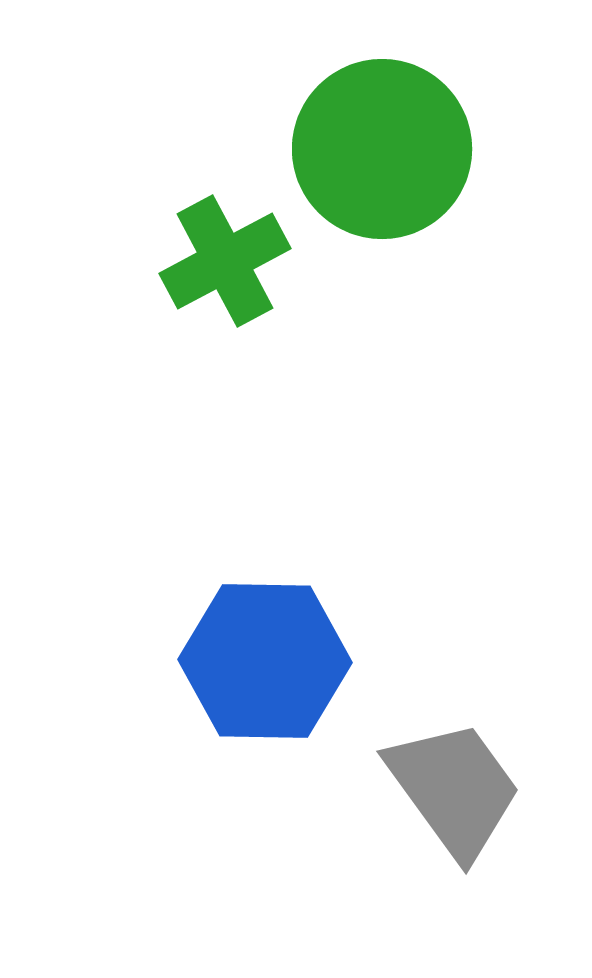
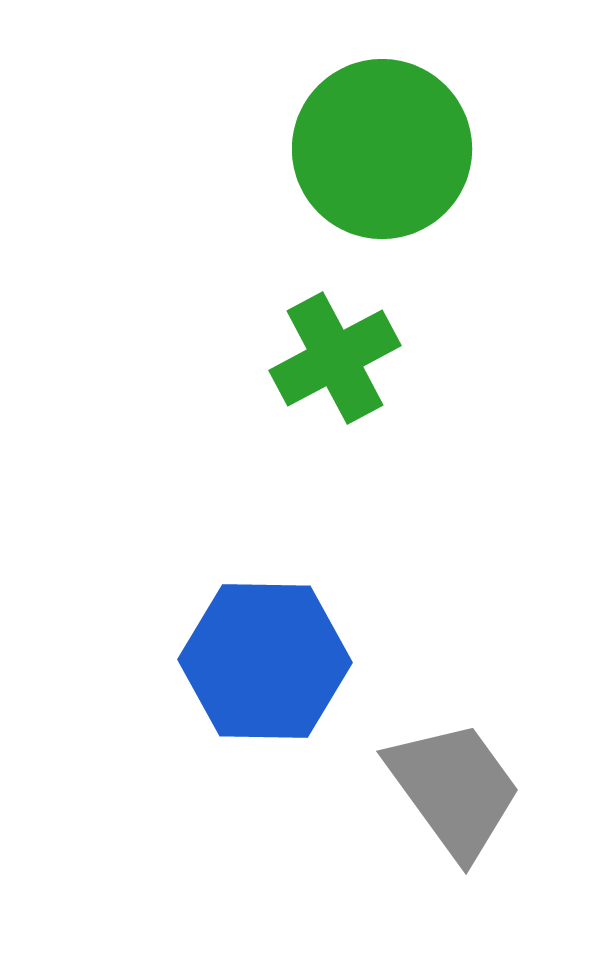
green cross: moved 110 px right, 97 px down
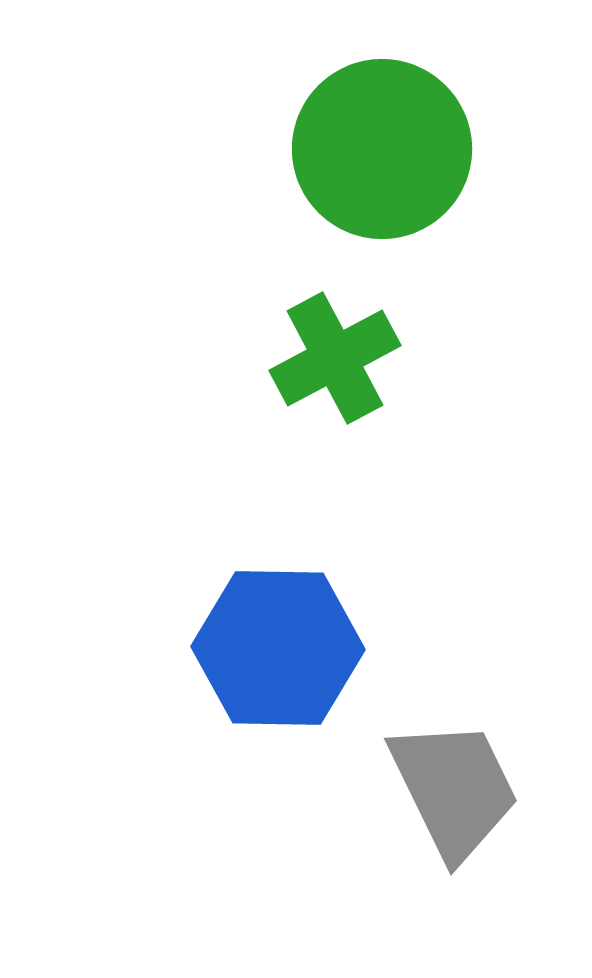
blue hexagon: moved 13 px right, 13 px up
gray trapezoid: rotated 10 degrees clockwise
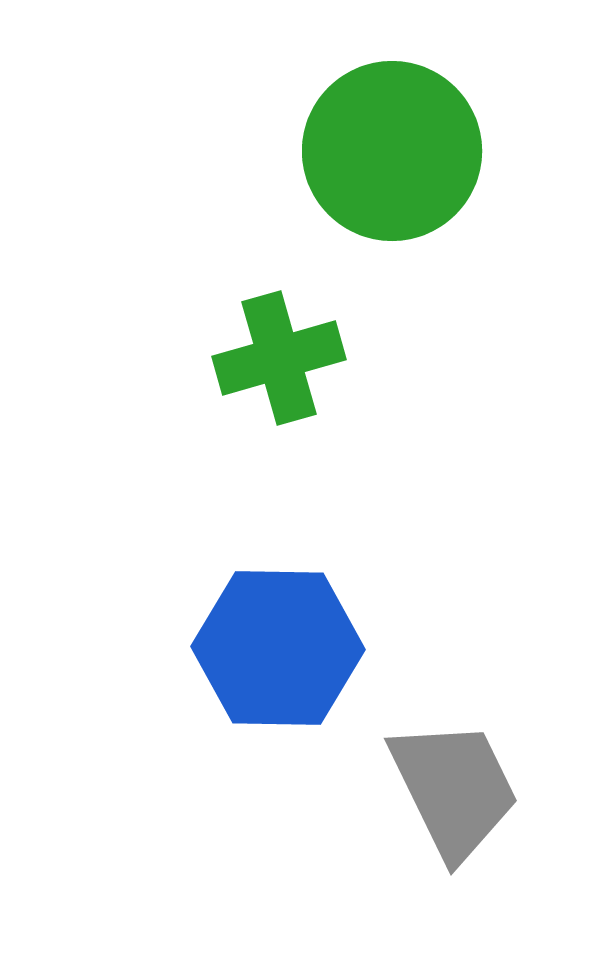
green circle: moved 10 px right, 2 px down
green cross: moved 56 px left; rotated 12 degrees clockwise
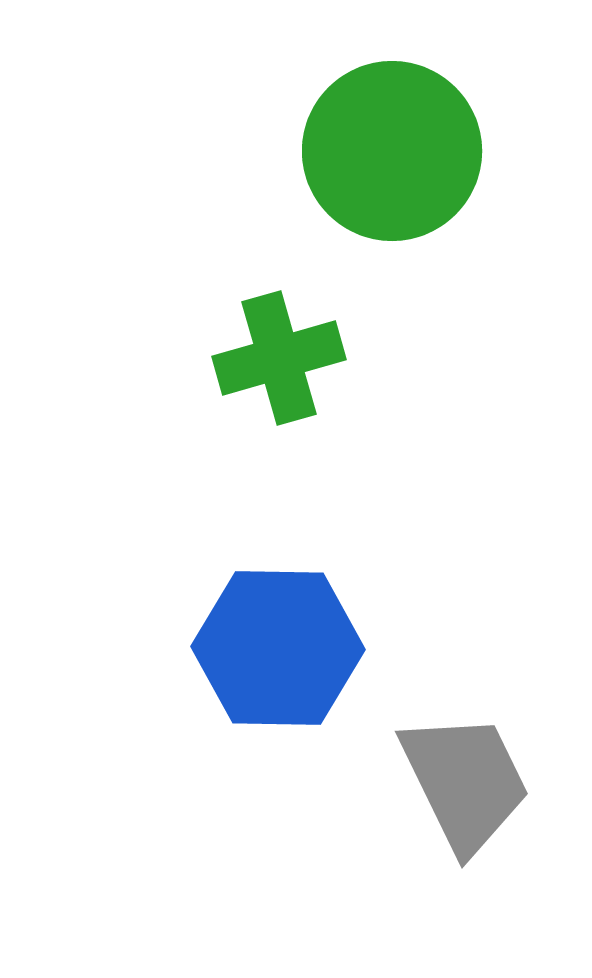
gray trapezoid: moved 11 px right, 7 px up
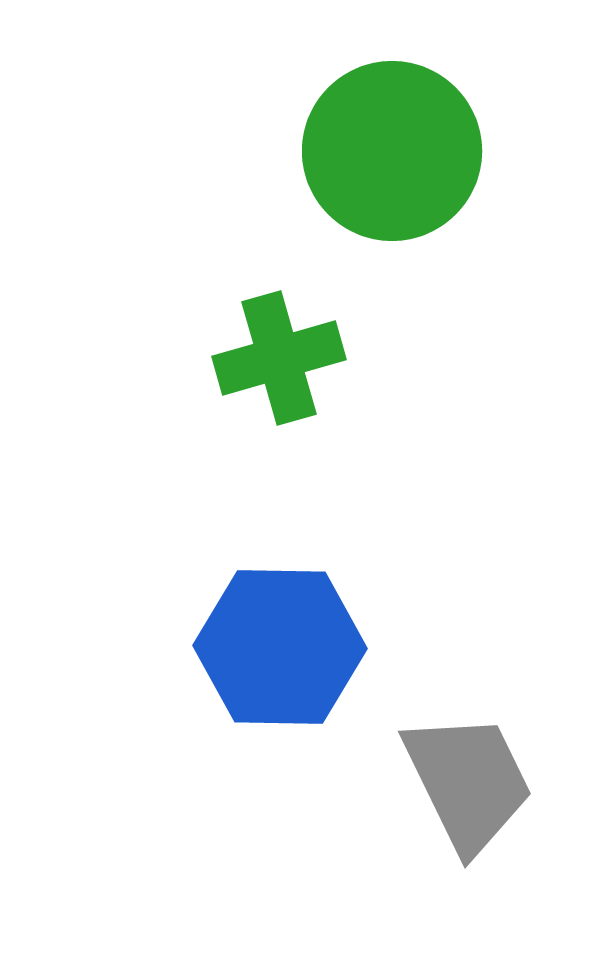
blue hexagon: moved 2 px right, 1 px up
gray trapezoid: moved 3 px right
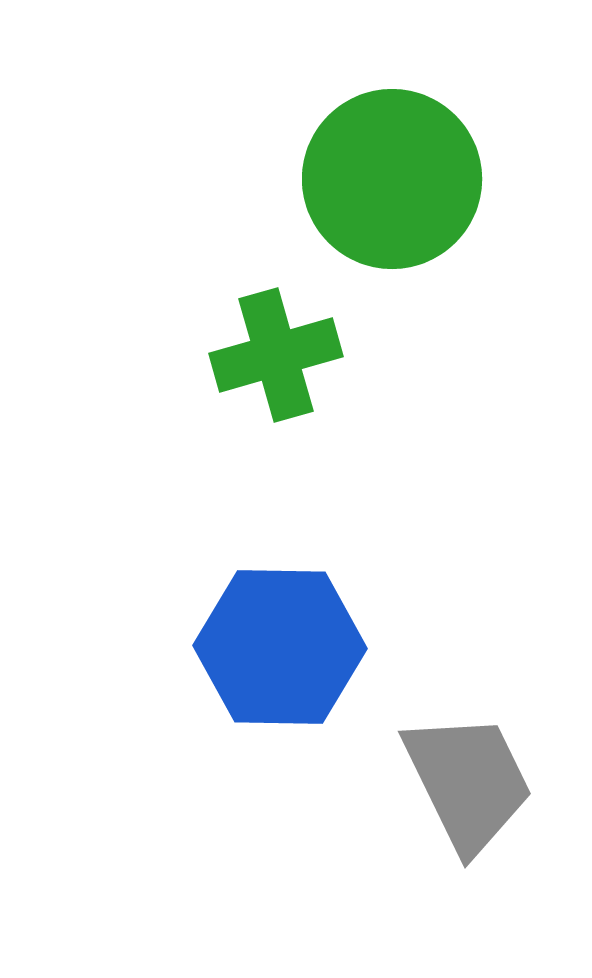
green circle: moved 28 px down
green cross: moved 3 px left, 3 px up
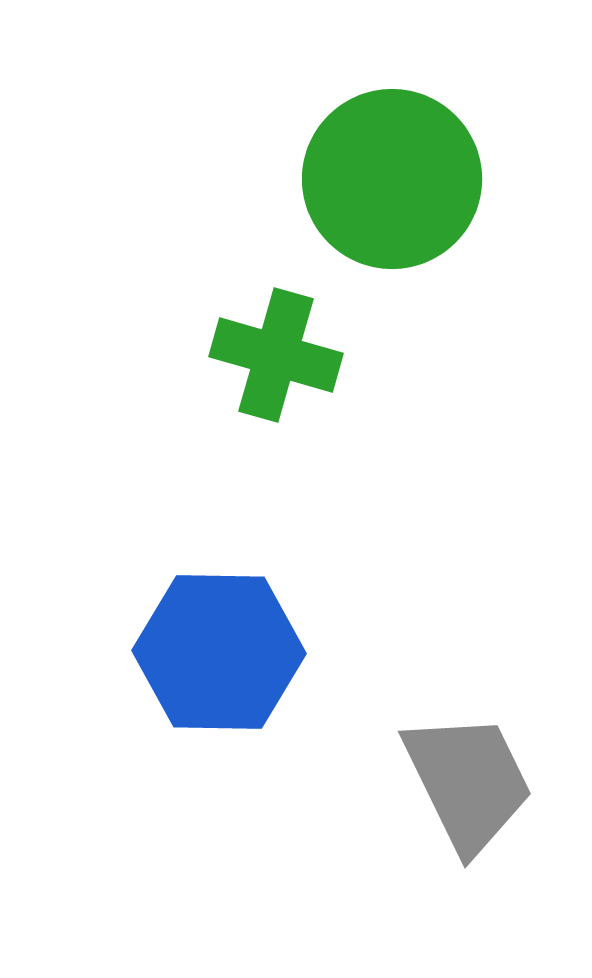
green cross: rotated 32 degrees clockwise
blue hexagon: moved 61 px left, 5 px down
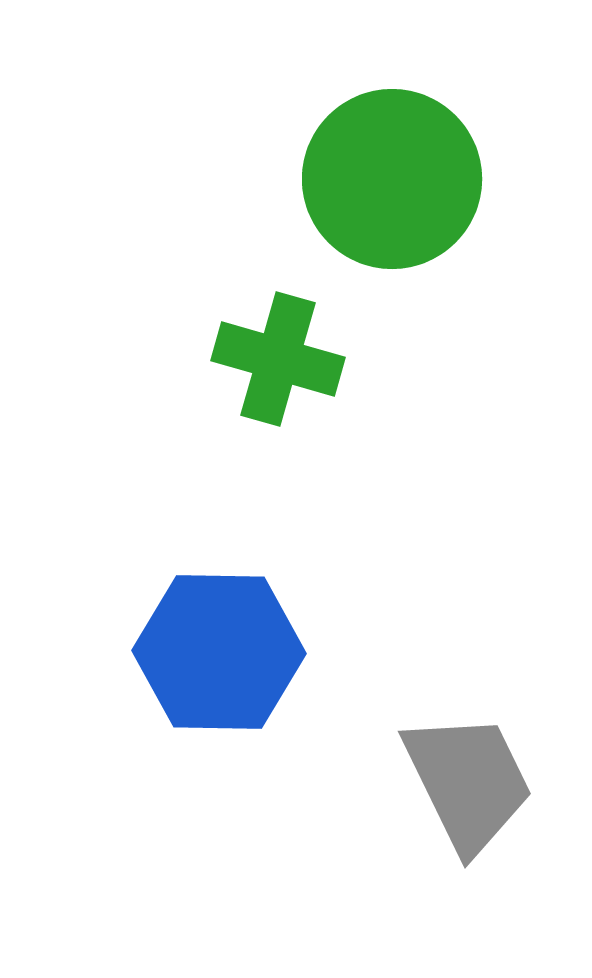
green cross: moved 2 px right, 4 px down
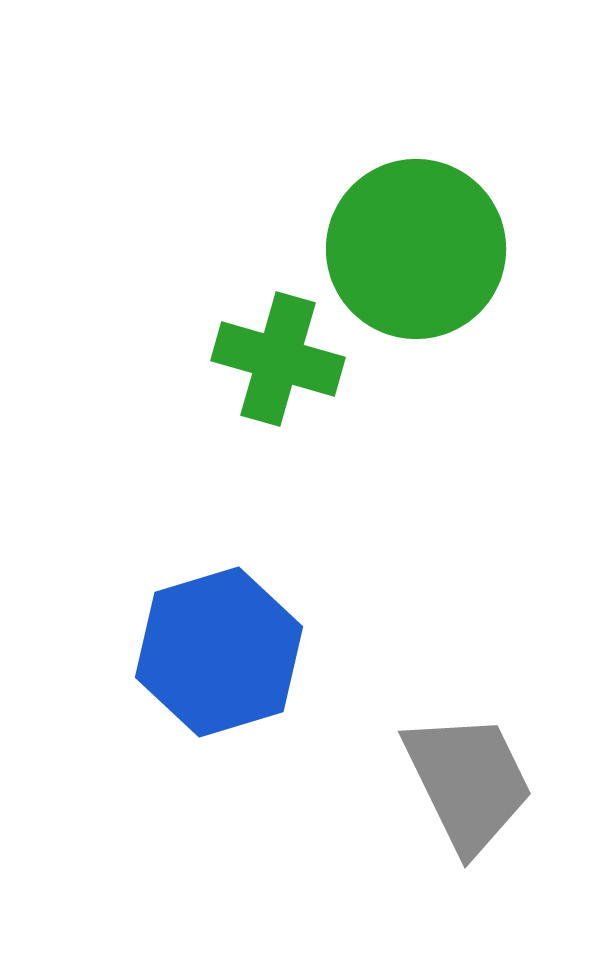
green circle: moved 24 px right, 70 px down
blue hexagon: rotated 18 degrees counterclockwise
